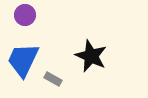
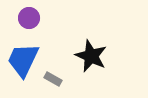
purple circle: moved 4 px right, 3 px down
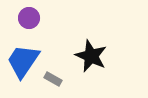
blue trapezoid: moved 1 px down; rotated 9 degrees clockwise
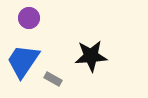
black star: rotated 28 degrees counterclockwise
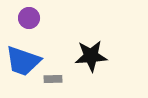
blue trapezoid: rotated 105 degrees counterclockwise
gray rectangle: rotated 30 degrees counterclockwise
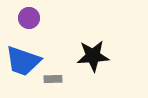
black star: moved 2 px right
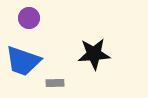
black star: moved 1 px right, 2 px up
gray rectangle: moved 2 px right, 4 px down
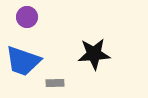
purple circle: moved 2 px left, 1 px up
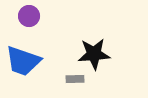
purple circle: moved 2 px right, 1 px up
gray rectangle: moved 20 px right, 4 px up
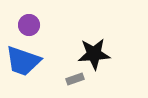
purple circle: moved 9 px down
gray rectangle: rotated 18 degrees counterclockwise
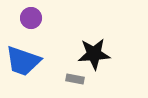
purple circle: moved 2 px right, 7 px up
gray rectangle: rotated 30 degrees clockwise
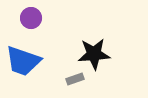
gray rectangle: rotated 30 degrees counterclockwise
